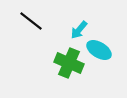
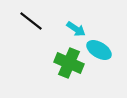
cyan arrow: moved 3 px left, 1 px up; rotated 96 degrees counterclockwise
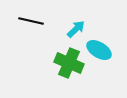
black line: rotated 25 degrees counterclockwise
cyan arrow: rotated 78 degrees counterclockwise
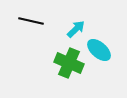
cyan ellipse: rotated 10 degrees clockwise
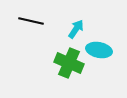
cyan arrow: rotated 12 degrees counterclockwise
cyan ellipse: rotated 30 degrees counterclockwise
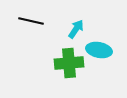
green cross: rotated 28 degrees counterclockwise
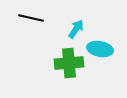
black line: moved 3 px up
cyan ellipse: moved 1 px right, 1 px up
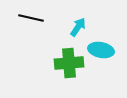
cyan arrow: moved 2 px right, 2 px up
cyan ellipse: moved 1 px right, 1 px down
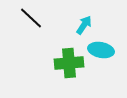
black line: rotated 30 degrees clockwise
cyan arrow: moved 6 px right, 2 px up
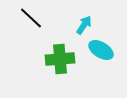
cyan ellipse: rotated 20 degrees clockwise
green cross: moved 9 px left, 4 px up
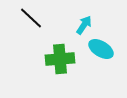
cyan ellipse: moved 1 px up
